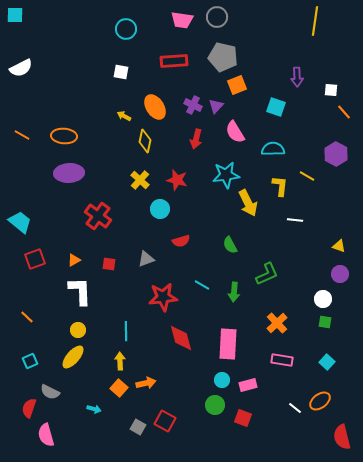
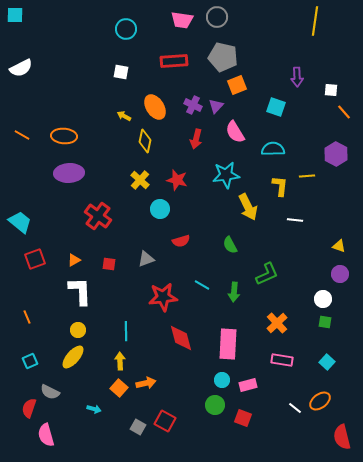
yellow line at (307, 176): rotated 35 degrees counterclockwise
yellow arrow at (248, 203): moved 4 px down
orange line at (27, 317): rotated 24 degrees clockwise
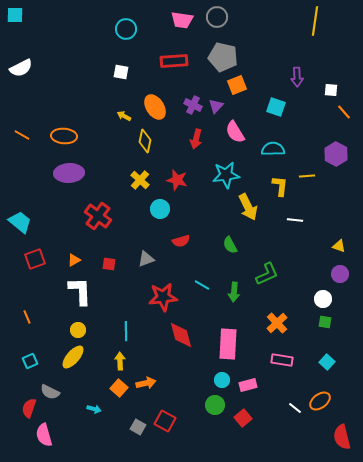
red diamond at (181, 338): moved 3 px up
red square at (243, 418): rotated 30 degrees clockwise
pink semicircle at (46, 435): moved 2 px left
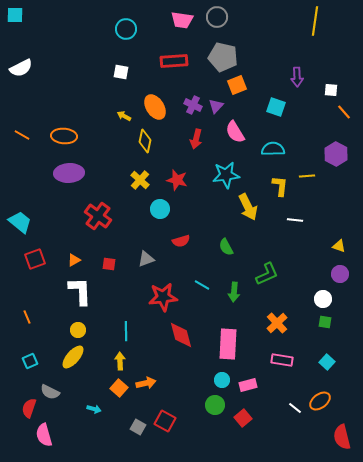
green semicircle at (230, 245): moved 4 px left, 2 px down
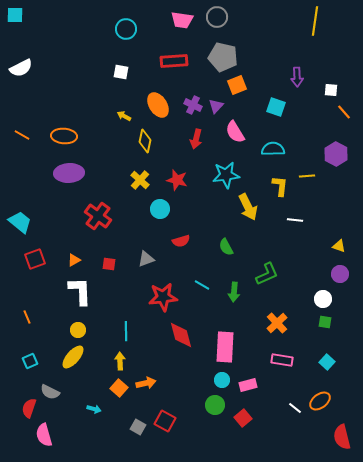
orange ellipse at (155, 107): moved 3 px right, 2 px up
pink rectangle at (228, 344): moved 3 px left, 3 px down
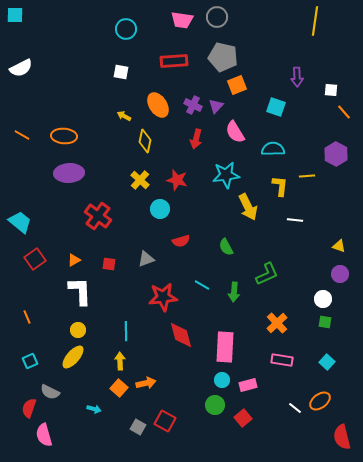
red square at (35, 259): rotated 15 degrees counterclockwise
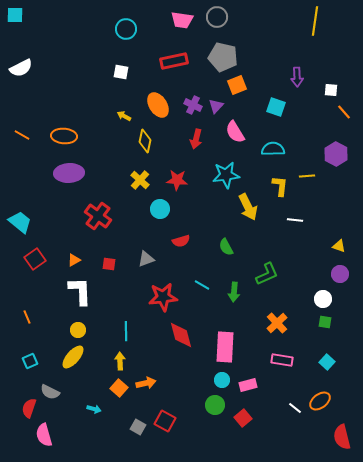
red rectangle at (174, 61): rotated 8 degrees counterclockwise
red star at (177, 180): rotated 10 degrees counterclockwise
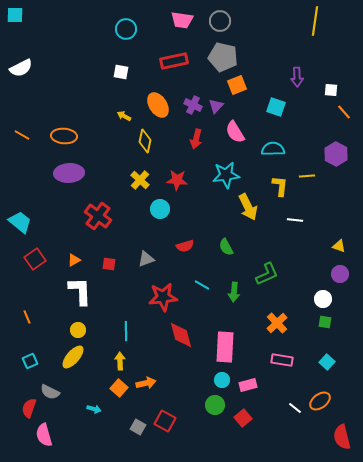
gray circle at (217, 17): moved 3 px right, 4 px down
red semicircle at (181, 241): moved 4 px right, 5 px down
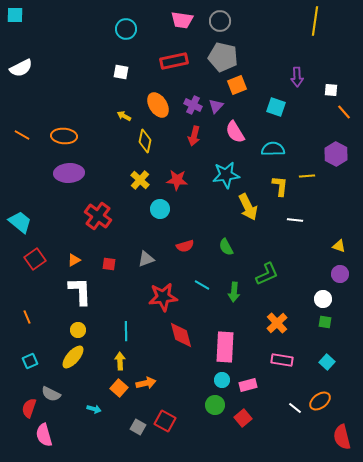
red arrow at (196, 139): moved 2 px left, 3 px up
gray semicircle at (50, 392): moved 1 px right, 2 px down
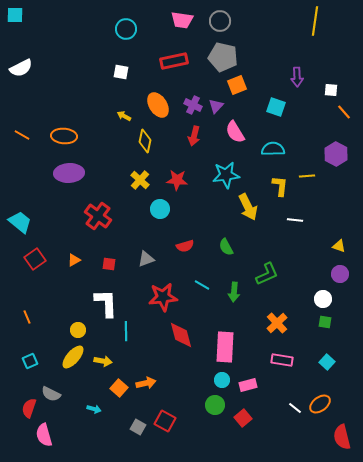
white L-shape at (80, 291): moved 26 px right, 12 px down
yellow arrow at (120, 361): moved 17 px left; rotated 102 degrees clockwise
orange ellipse at (320, 401): moved 3 px down
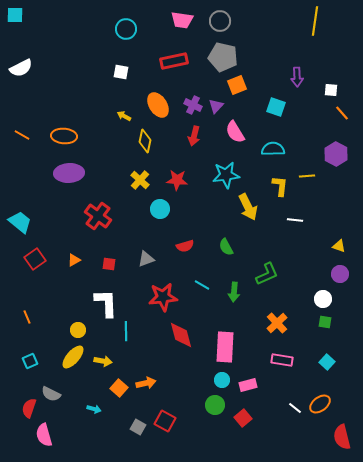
orange line at (344, 112): moved 2 px left, 1 px down
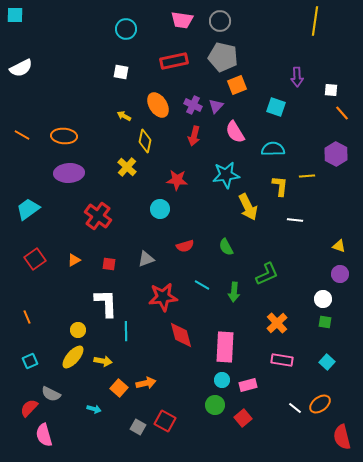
yellow cross at (140, 180): moved 13 px left, 13 px up
cyan trapezoid at (20, 222): moved 8 px right, 13 px up; rotated 75 degrees counterclockwise
red semicircle at (29, 408): rotated 24 degrees clockwise
